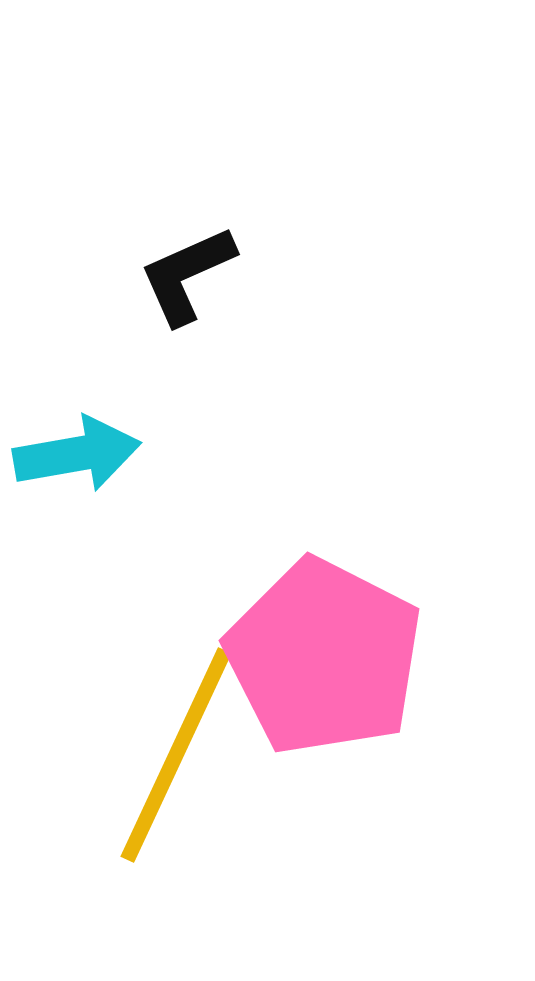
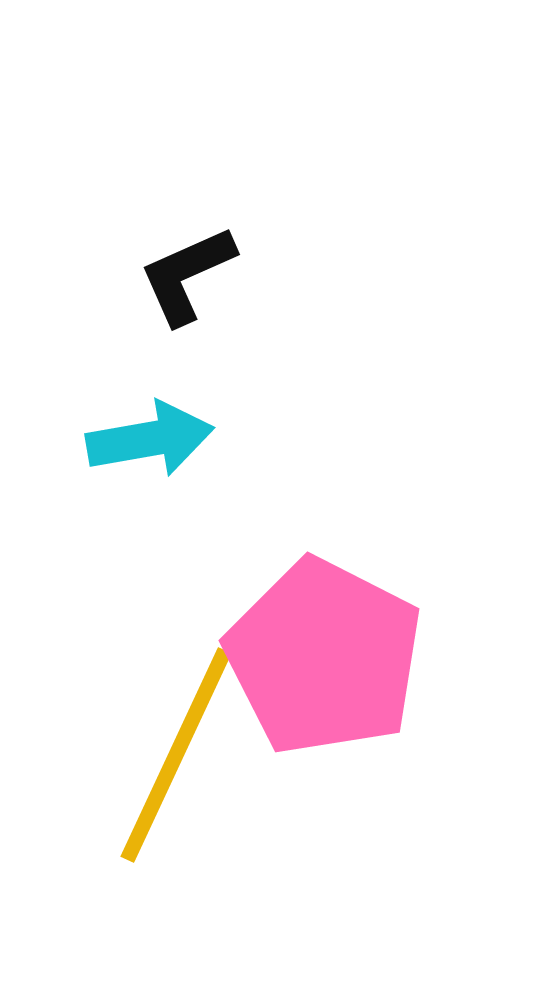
cyan arrow: moved 73 px right, 15 px up
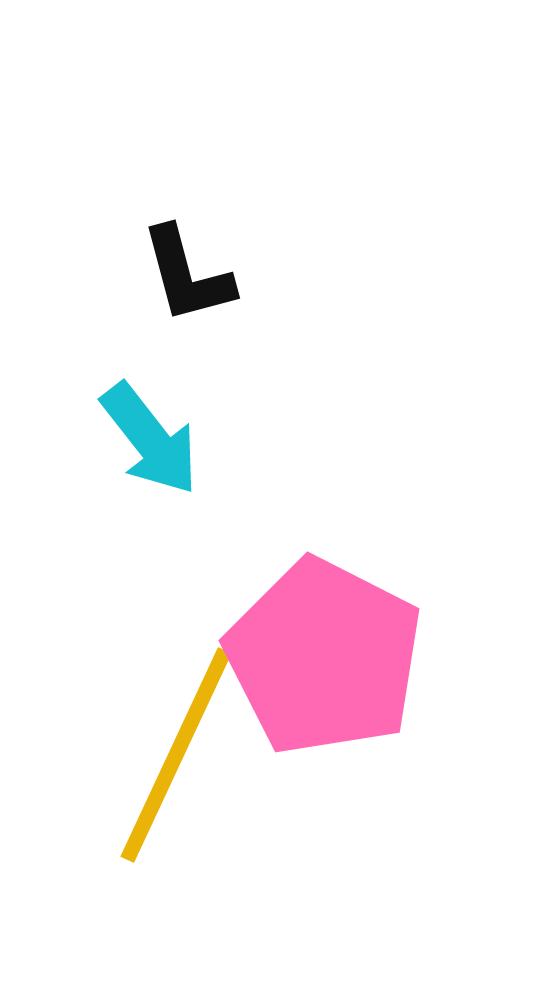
black L-shape: rotated 81 degrees counterclockwise
cyan arrow: rotated 62 degrees clockwise
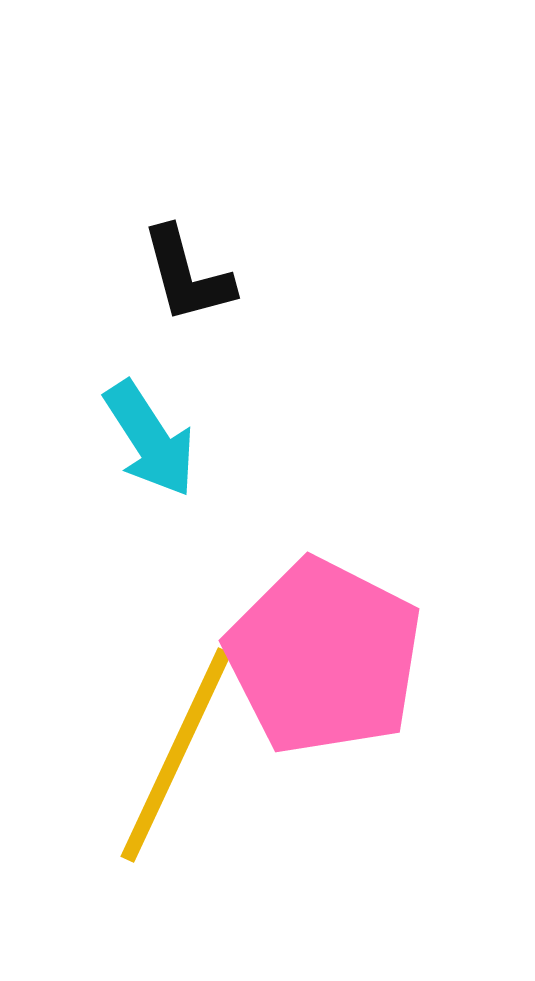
cyan arrow: rotated 5 degrees clockwise
